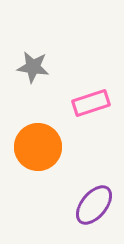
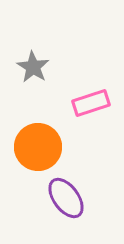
gray star: rotated 24 degrees clockwise
purple ellipse: moved 28 px left, 7 px up; rotated 75 degrees counterclockwise
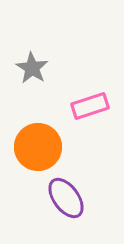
gray star: moved 1 px left, 1 px down
pink rectangle: moved 1 px left, 3 px down
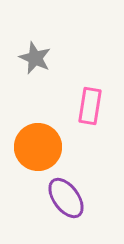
gray star: moved 3 px right, 10 px up; rotated 8 degrees counterclockwise
pink rectangle: rotated 63 degrees counterclockwise
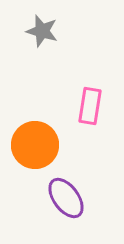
gray star: moved 7 px right, 27 px up; rotated 8 degrees counterclockwise
orange circle: moved 3 px left, 2 px up
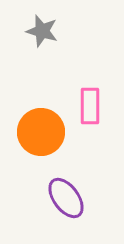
pink rectangle: rotated 9 degrees counterclockwise
orange circle: moved 6 px right, 13 px up
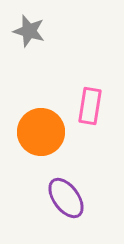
gray star: moved 13 px left
pink rectangle: rotated 9 degrees clockwise
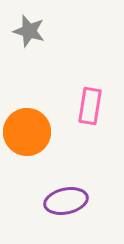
orange circle: moved 14 px left
purple ellipse: moved 3 px down; rotated 66 degrees counterclockwise
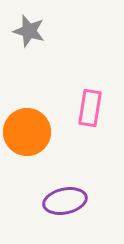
pink rectangle: moved 2 px down
purple ellipse: moved 1 px left
